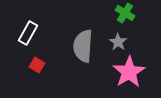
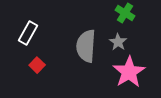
gray semicircle: moved 3 px right
red square: rotated 14 degrees clockwise
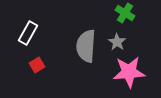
gray star: moved 1 px left
red square: rotated 14 degrees clockwise
pink star: rotated 28 degrees clockwise
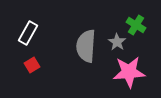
green cross: moved 11 px right, 12 px down
red square: moved 5 px left
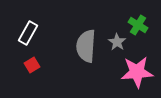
green cross: moved 2 px right
pink star: moved 8 px right
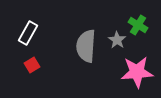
gray star: moved 2 px up
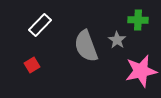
green cross: moved 5 px up; rotated 30 degrees counterclockwise
white rectangle: moved 12 px right, 8 px up; rotated 15 degrees clockwise
gray semicircle: rotated 24 degrees counterclockwise
pink star: moved 4 px right, 1 px up; rotated 8 degrees counterclockwise
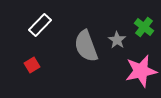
green cross: moved 6 px right, 7 px down; rotated 36 degrees clockwise
